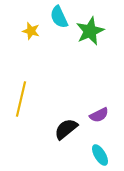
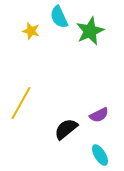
yellow line: moved 4 px down; rotated 16 degrees clockwise
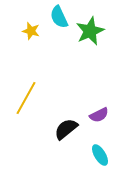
yellow line: moved 5 px right, 5 px up
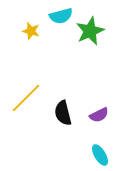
cyan semicircle: moved 2 px right, 1 px up; rotated 80 degrees counterclockwise
yellow line: rotated 16 degrees clockwise
black semicircle: moved 3 px left, 16 px up; rotated 65 degrees counterclockwise
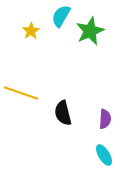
cyan semicircle: rotated 135 degrees clockwise
yellow star: rotated 24 degrees clockwise
yellow line: moved 5 px left, 5 px up; rotated 64 degrees clockwise
purple semicircle: moved 6 px right, 4 px down; rotated 60 degrees counterclockwise
cyan ellipse: moved 4 px right
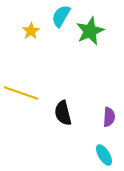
purple semicircle: moved 4 px right, 2 px up
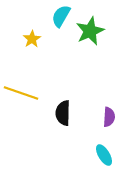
yellow star: moved 1 px right, 8 px down
black semicircle: rotated 15 degrees clockwise
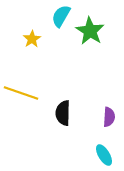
green star: rotated 16 degrees counterclockwise
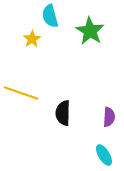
cyan semicircle: moved 11 px left; rotated 45 degrees counterclockwise
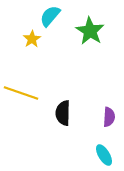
cyan semicircle: rotated 55 degrees clockwise
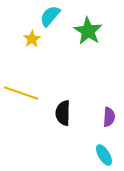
green star: moved 2 px left
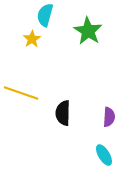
cyan semicircle: moved 5 px left, 1 px up; rotated 25 degrees counterclockwise
